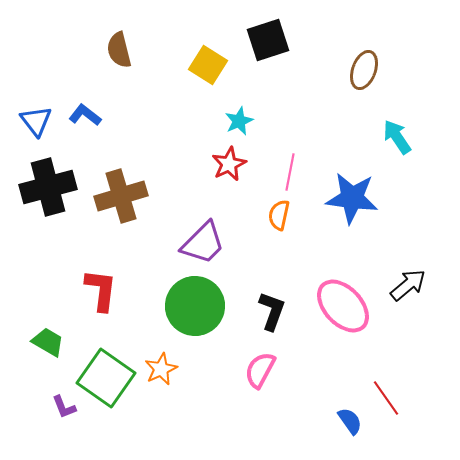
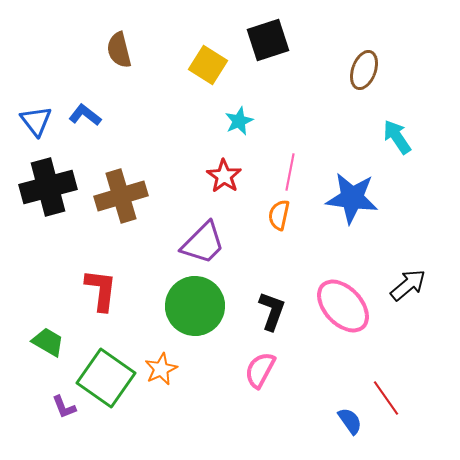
red star: moved 5 px left, 12 px down; rotated 12 degrees counterclockwise
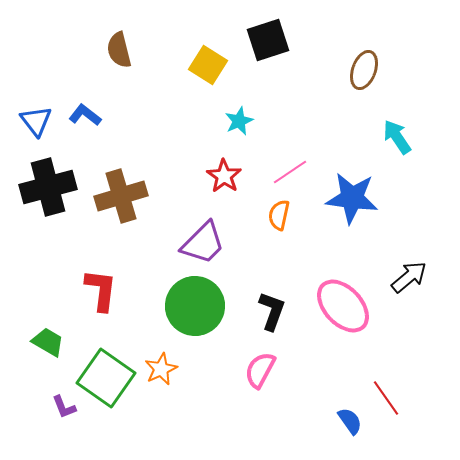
pink line: rotated 45 degrees clockwise
black arrow: moved 1 px right, 8 px up
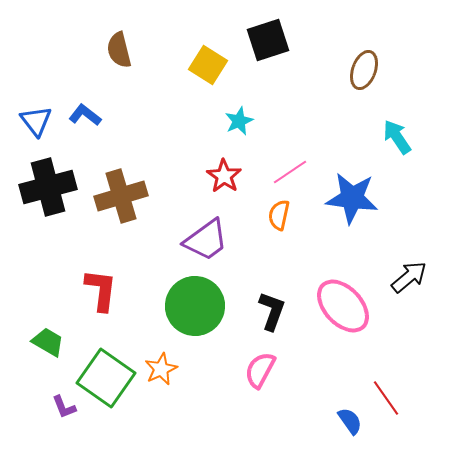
purple trapezoid: moved 3 px right, 3 px up; rotated 9 degrees clockwise
